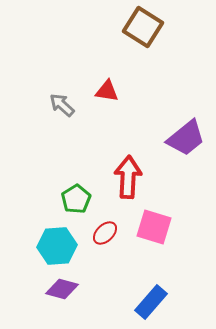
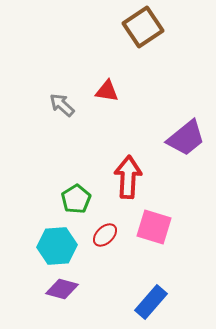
brown square: rotated 24 degrees clockwise
red ellipse: moved 2 px down
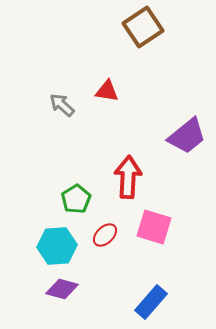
purple trapezoid: moved 1 px right, 2 px up
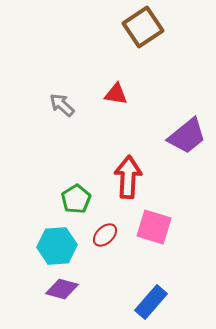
red triangle: moved 9 px right, 3 px down
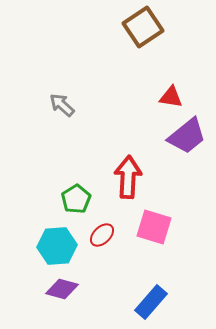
red triangle: moved 55 px right, 3 px down
red ellipse: moved 3 px left
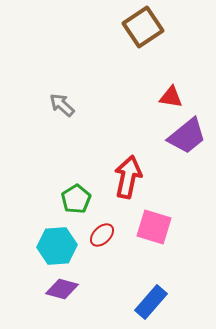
red arrow: rotated 9 degrees clockwise
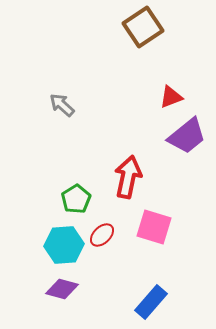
red triangle: rotated 30 degrees counterclockwise
cyan hexagon: moved 7 px right, 1 px up
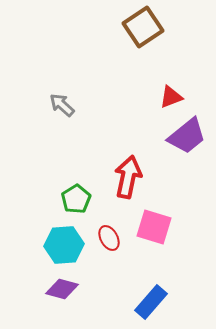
red ellipse: moved 7 px right, 3 px down; rotated 75 degrees counterclockwise
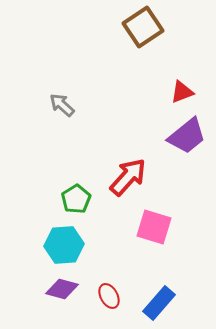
red triangle: moved 11 px right, 5 px up
red arrow: rotated 30 degrees clockwise
red ellipse: moved 58 px down
blue rectangle: moved 8 px right, 1 px down
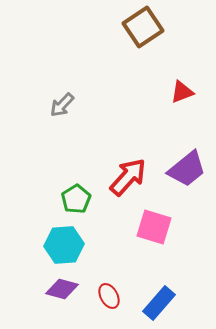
gray arrow: rotated 88 degrees counterclockwise
purple trapezoid: moved 33 px down
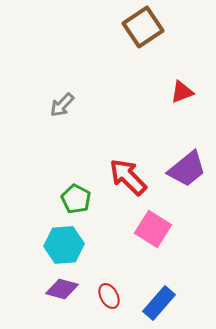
red arrow: rotated 87 degrees counterclockwise
green pentagon: rotated 12 degrees counterclockwise
pink square: moved 1 px left, 2 px down; rotated 15 degrees clockwise
